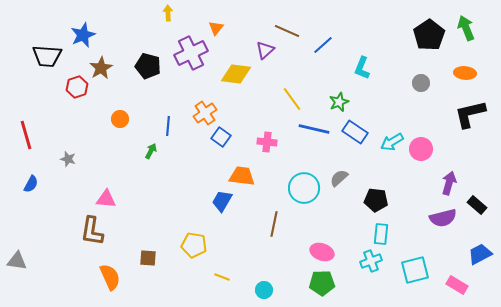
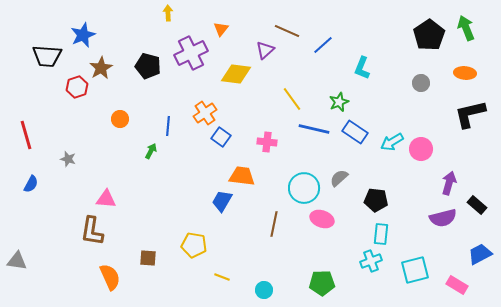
orange triangle at (216, 28): moved 5 px right, 1 px down
pink ellipse at (322, 252): moved 33 px up
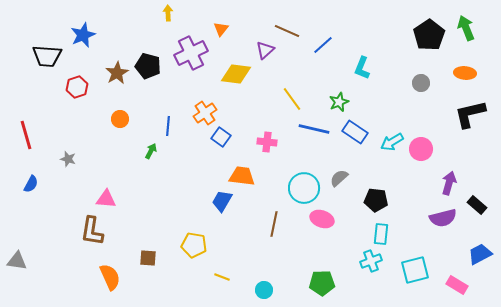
brown star at (101, 68): moved 16 px right, 5 px down
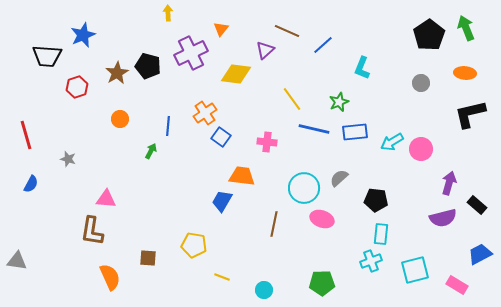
blue rectangle at (355, 132): rotated 40 degrees counterclockwise
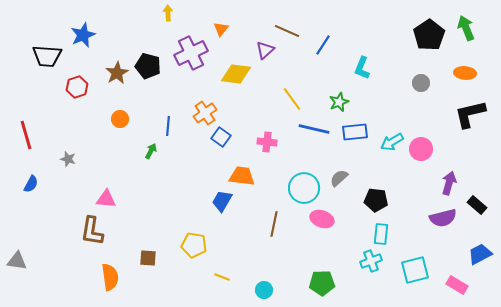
blue line at (323, 45): rotated 15 degrees counterclockwise
orange semicircle at (110, 277): rotated 16 degrees clockwise
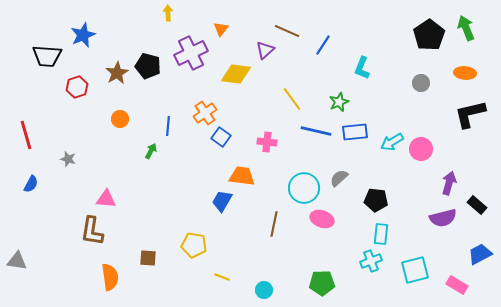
blue line at (314, 129): moved 2 px right, 2 px down
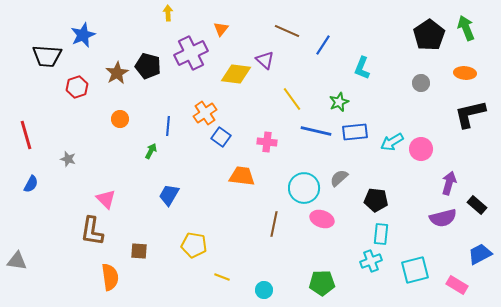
purple triangle at (265, 50): moved 10 px down; rotated 36 degrees counterclockwise
pink triangle at (106, 199): rotated 40 degrees clockwise
blue trapezoid at (222, 201): moved 53 px left, 6 px up
brown square at (148, 258): moved 9 px left, 7 px up
